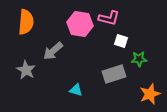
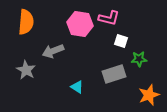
gray arrow: rotated 20 degrees clockwise
cyan triangle: moved 1 px right, 3 px up; rotated 16 degrees clockwise
orange star: moved 1 px left, 1 px down
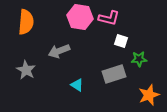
pink hexagon: moved 7 px up
gray arrow: moved 6 px right
cyan triangle: moved 2 px up
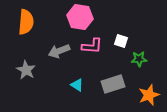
pink L-shape: moved 17 px left, 28 px down; rotated 10 degrees counterclockwise
gray rectangle: moved 1 px left, 10 px down
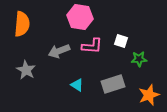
orange semicircle: moved 4 px left, 2 px down
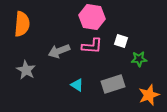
pink hexagon: moved 12 px right
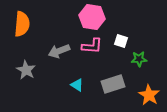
orange star: rotated 20 degrees counterclockwise
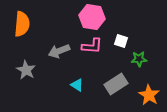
gray rectangle: moved 3 px right; rotated 15 degrees counterclockwise
